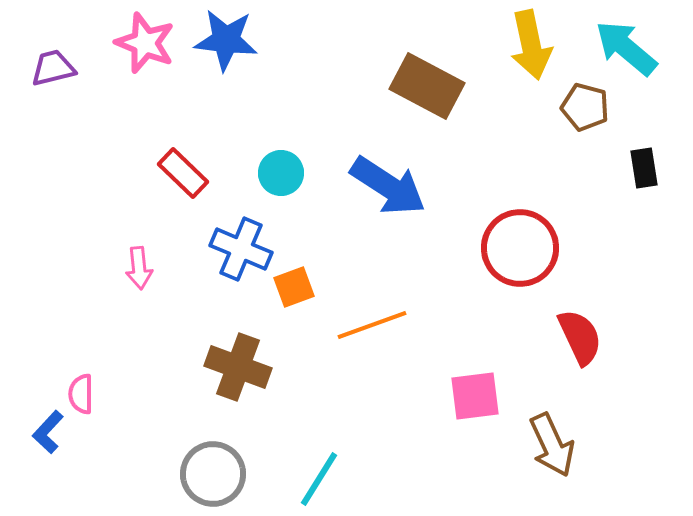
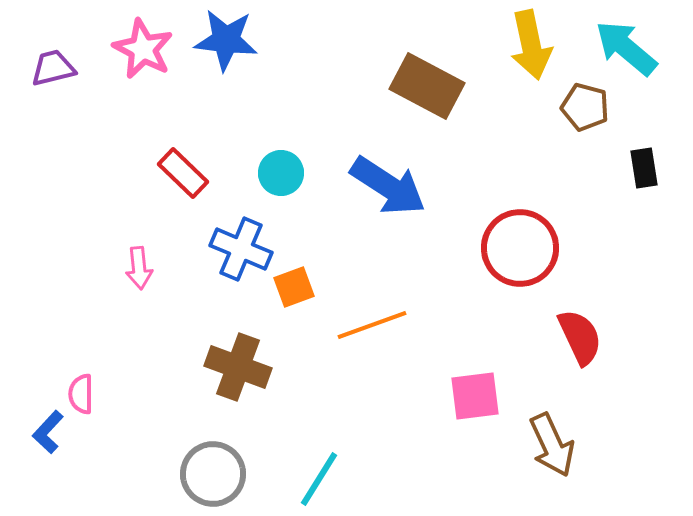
pink star: moved 2 px left, 6 px down; rotated 6 degrees clockwise
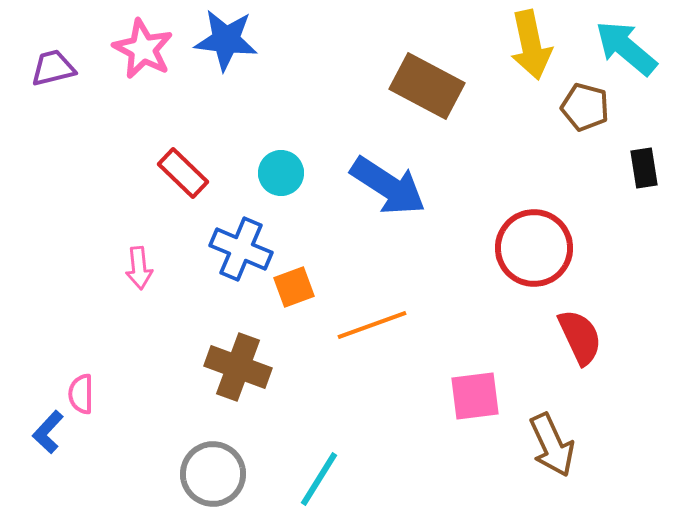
red circle: moved 14 px right
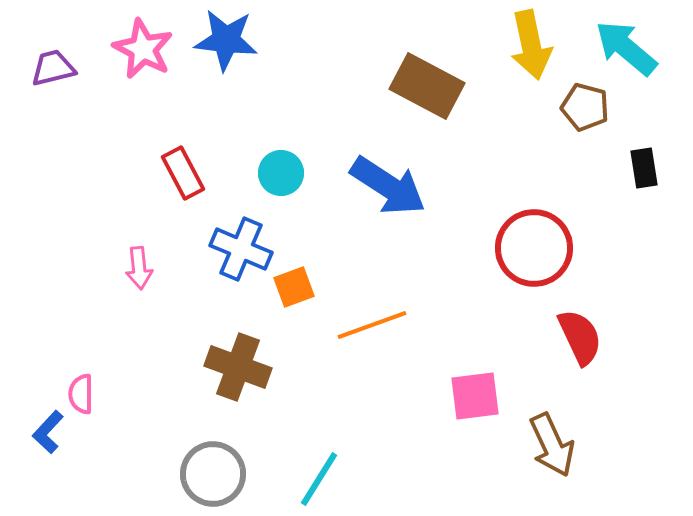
red rectangle: rotated 18 degrees clockwise
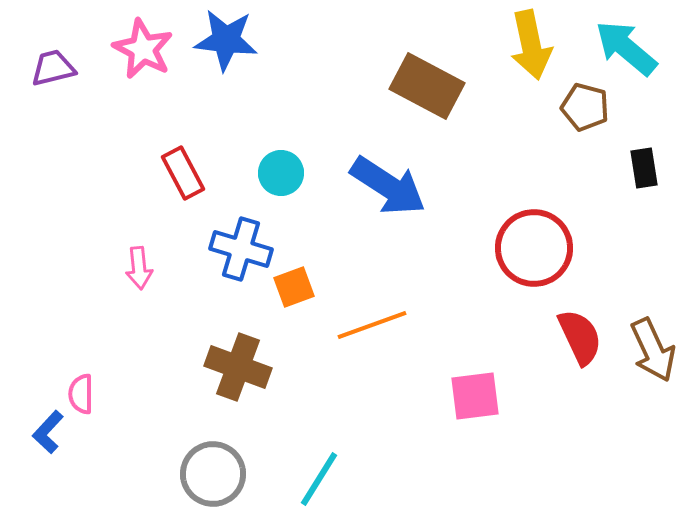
blue cross: rotated 6 degrees counterclockwise
brown arrow: moved 101 px right, 95 px up
